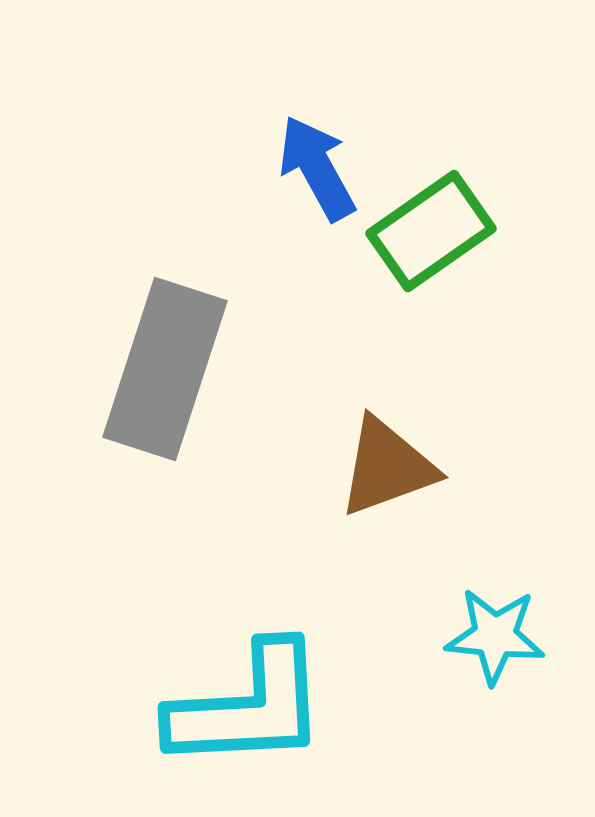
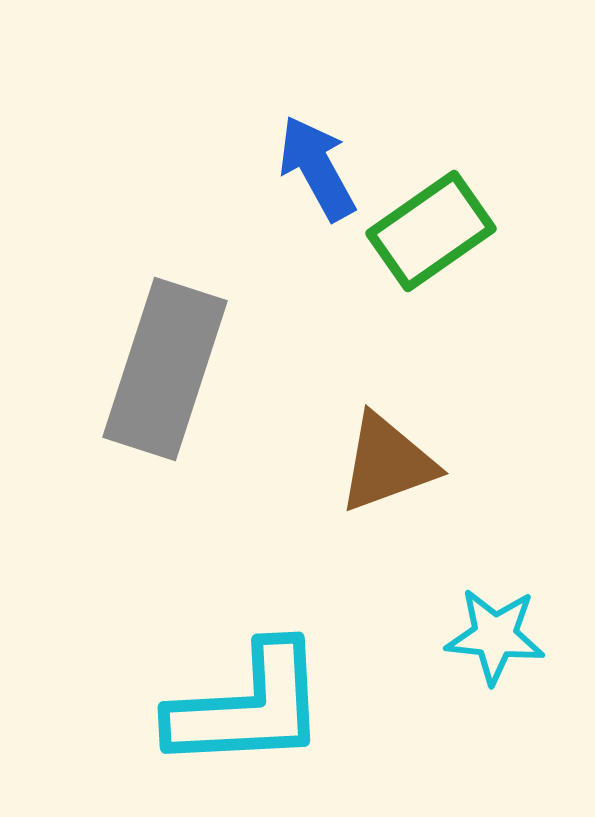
brown triangle: moved 4 px up
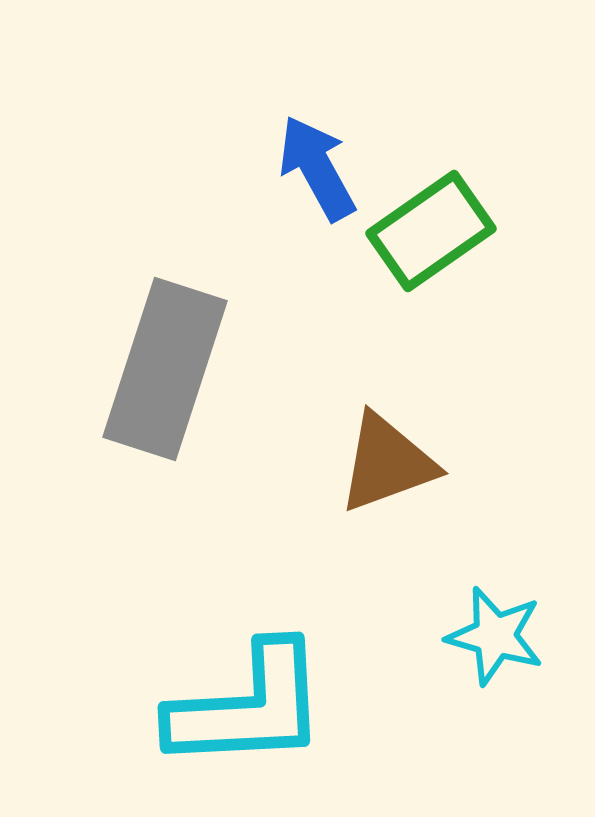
cyan star: rotated 10 degrees clockwise
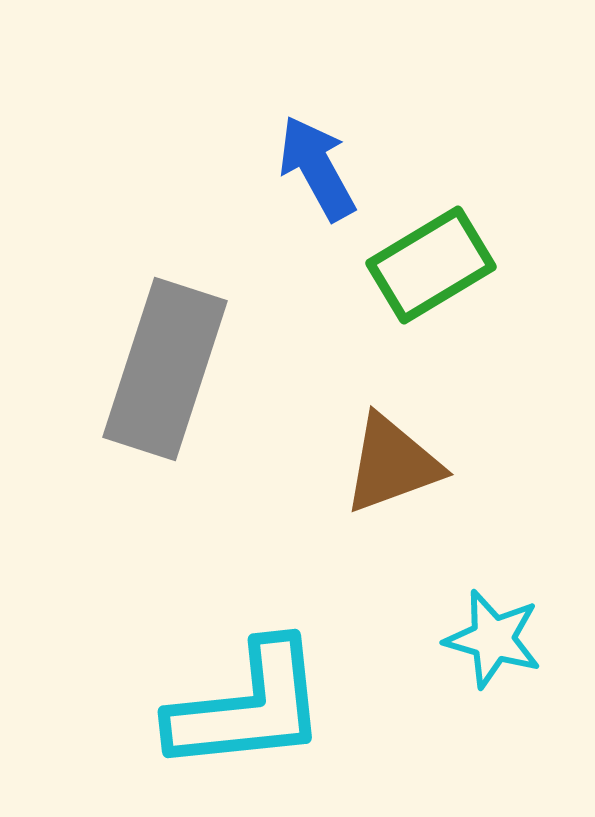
green rectangle: moved 34 px down; rotated 4 degrees clockwise
brown triangle: moved 5 px right, 1 px down
cyan star: moved 2 px left, 3 px down
cyan L-shape: rotated 3 degrees counterclockwise
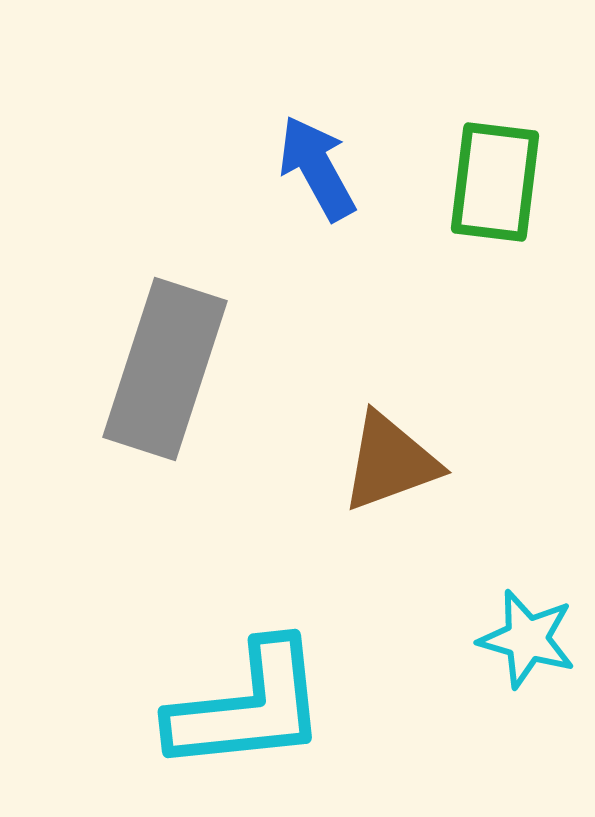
green rectangle: moved 64 px right, 83 px up; rotated 52 degrees counterclockwise
brown triangle: moved 2 px left, 2 px up
cyan star: moved 34 px right
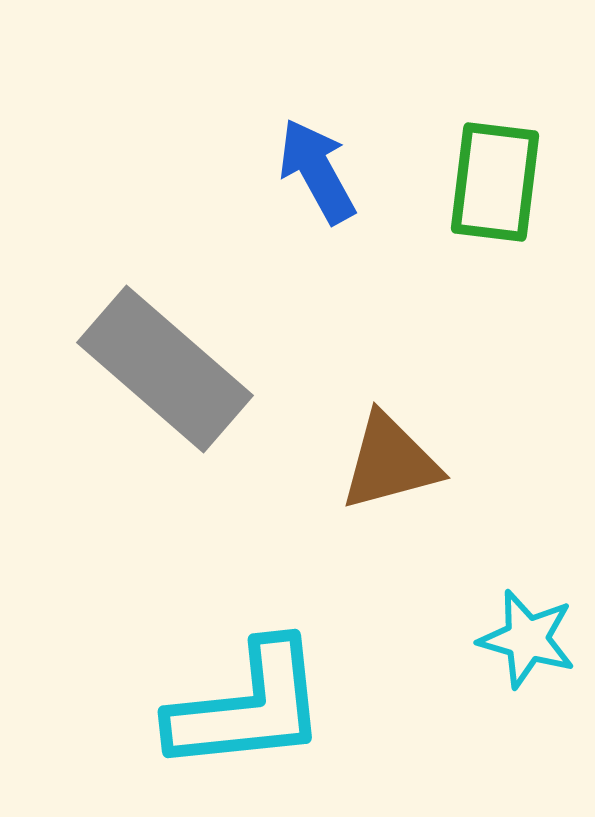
blue arrow: moved 3 px down
gray rectangle: rotated 67 degrees counterclockwise
brown triangle: rotated 5 degrees clockwise
